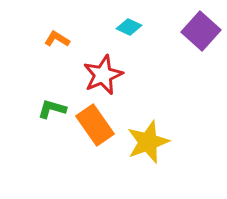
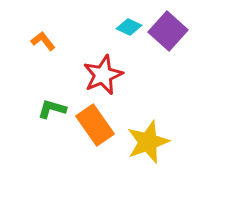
purple square: moved 33 px left
orange L-shape: moved 14 px left, 2 px down; rotated 20 degrees clockwise
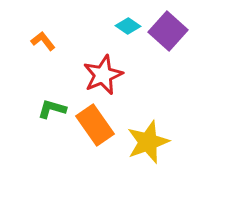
cyan diamond: moved 1 px left, 1 px up; rotated 10 degrees clockwise
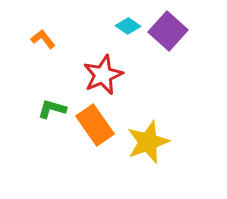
orange L-shape: moved 2 px up
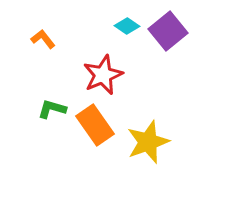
cyan diamond: moved 1 px left
purple square: rotated 9 degrees clockwise
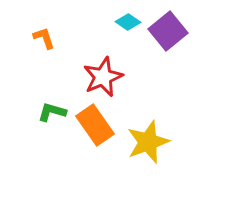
cyan diamond: moved 1 px right, 4 px up
orange L-shape: moved 1 px right, 1 px up; rotated 20 degrees clockwise
red star: moved 2 px down
green L-shape: moved 3 px down
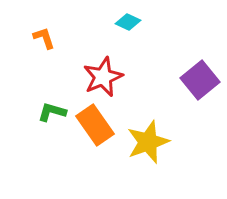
cyan diamond: rotated 10 degrees counterclockwise
purple square: moved 32 px right, 49 px down
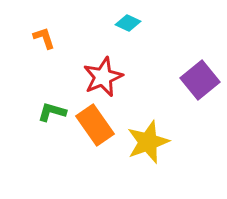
cyan diamond: moved 1 px down
